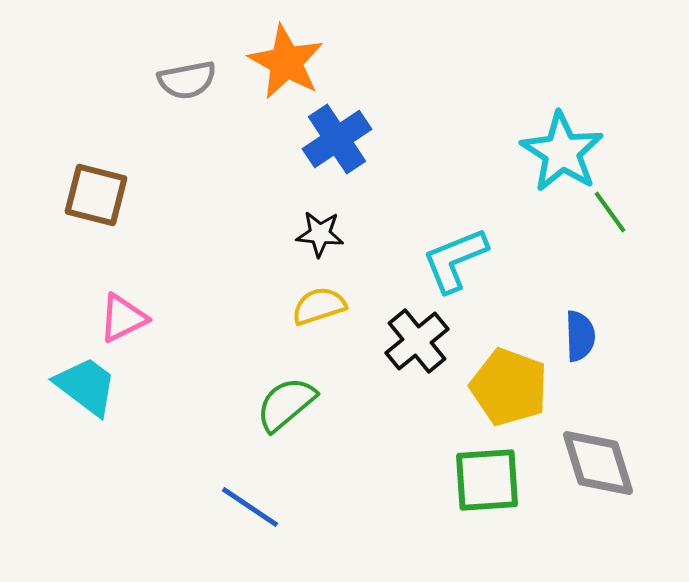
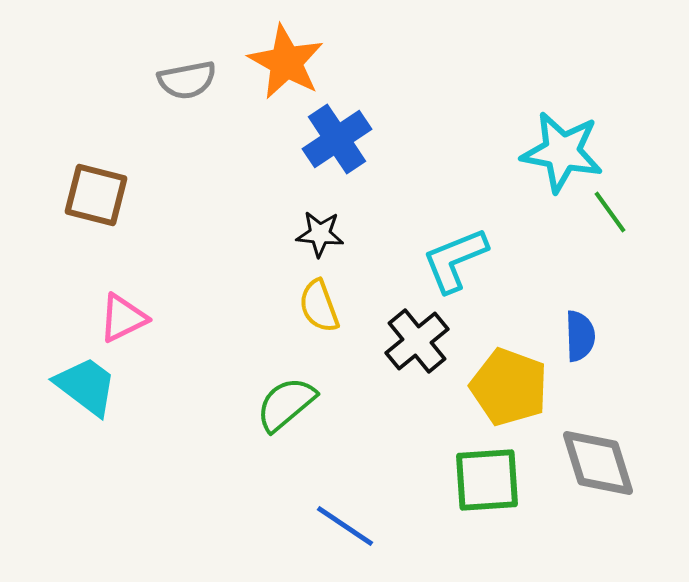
cyan star: rotated 22 degrees counterclockwise
yellow semicircle: rotated 92 degrees counterclockwise
blue line: moved 95 px right, 19 px down
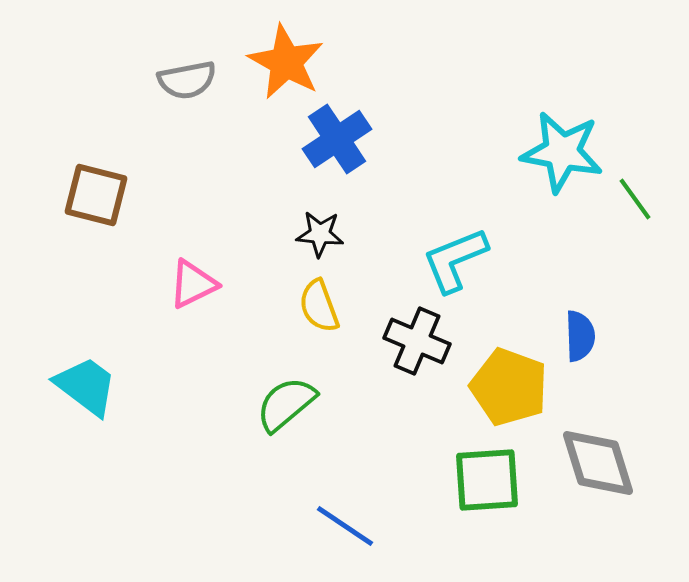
green line: moved 25 px right, 13 px up
pink triangle: moved 70 px right, 34 px up
black cross: rotated 28 degrees counterclockwise
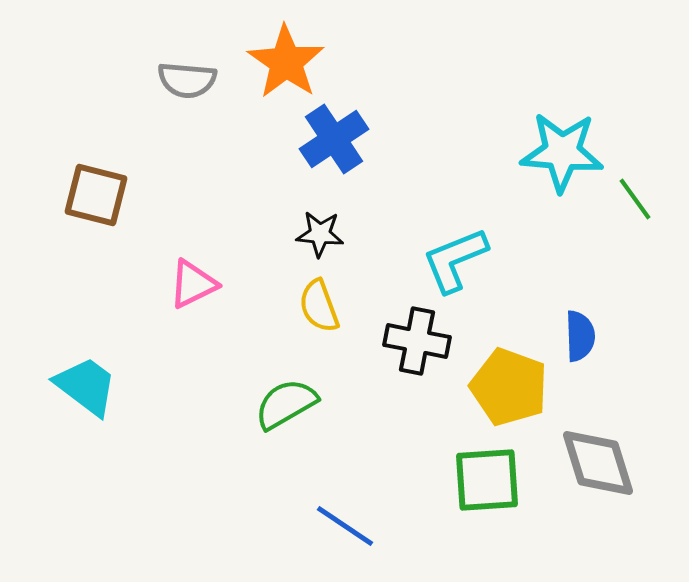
orange star: rotated 6 degrees clockwise
gray semicircle: rotated 16 degrees clockwise
blue cross: moved 3 px left
cyan star: rotated 6 degrees counterclockwise
black cross: rotated 12 degrees counterclockwise
green semicircle: rotated 10 degrees clockwise
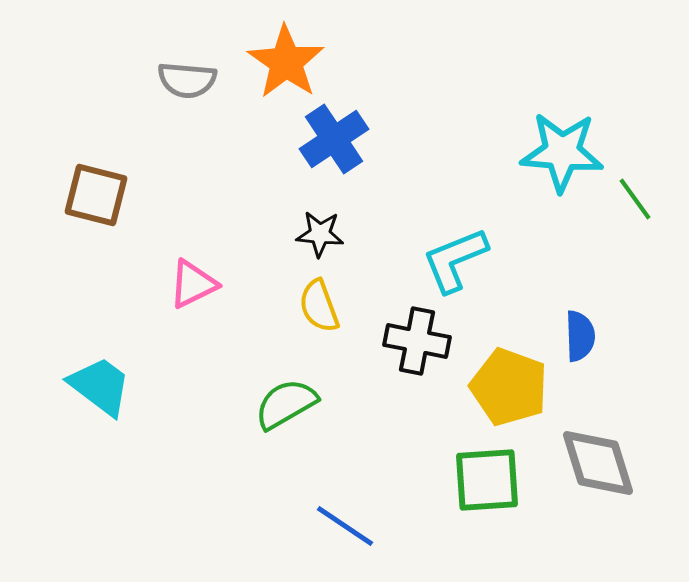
cyan trapezoid: moved 14 px right
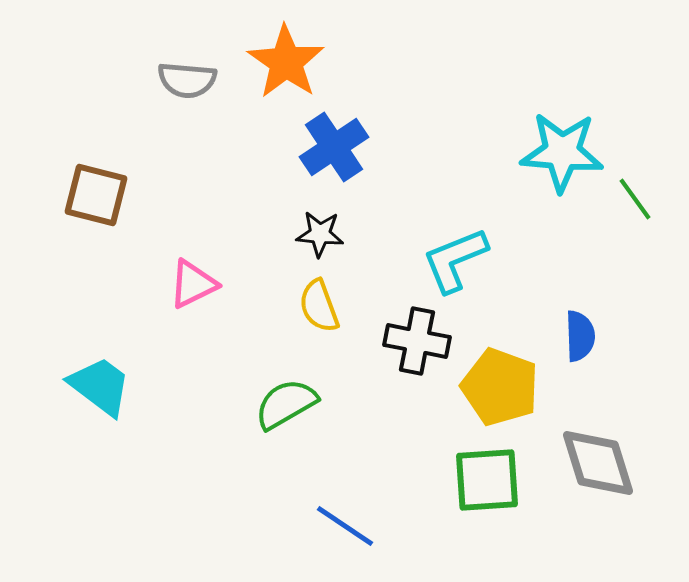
blue cross: moved 8 px down
yellow pentagon: moved 9 px left
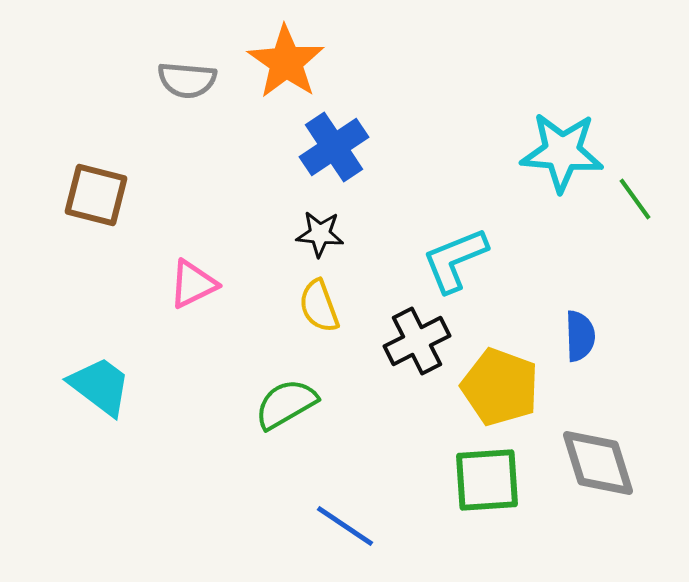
black cross: rotated 38 degrees counterclockwise
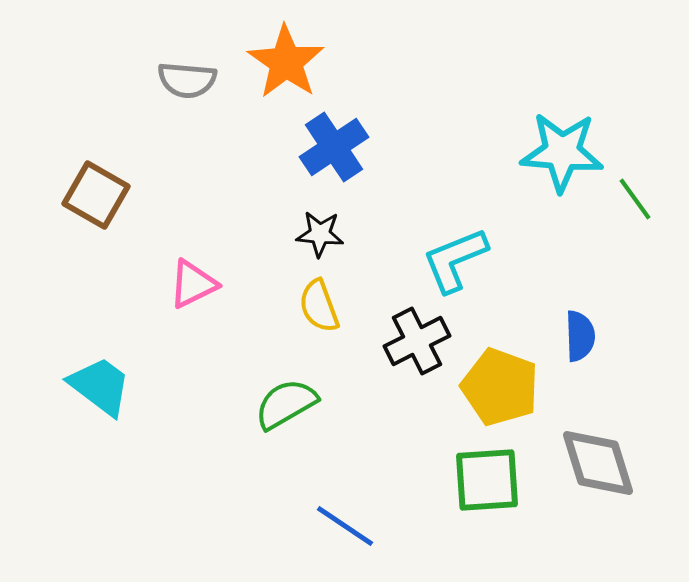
brown square: rotated 16 degrees clockwise
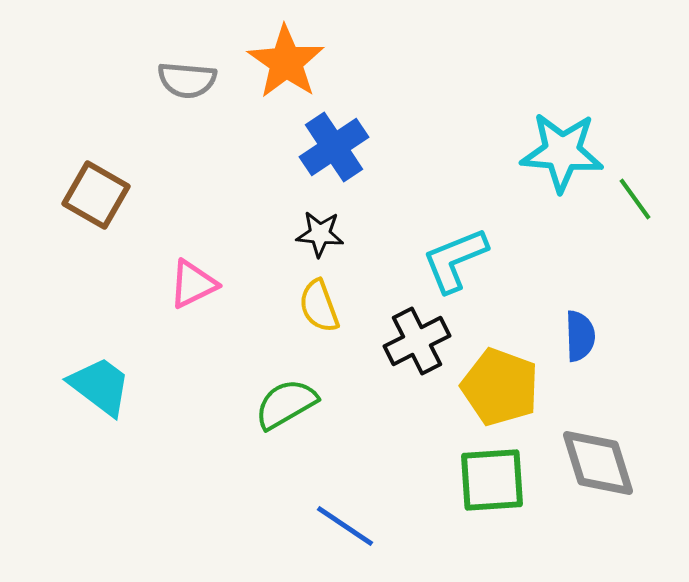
green square: moved 5 px right
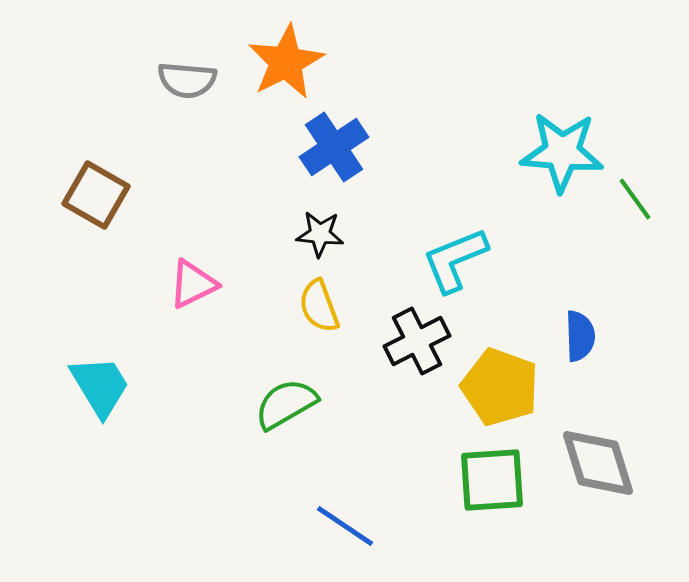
orange star: rotated 10 degrees clockwise
cyan trapezoid: rotated 22 degrees clockwise
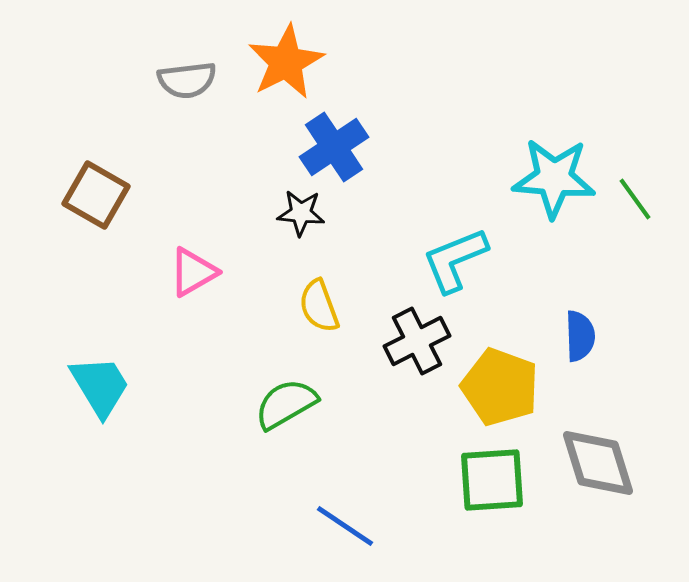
gray semicircle: rotated 12 degrees counterclockwise
cyan star: moved 8 px left, 26 px down
black star: moved 19 px left, 21 px up
pink triangle: moved 12 px up; rotated 4 degrees counterclockwise
